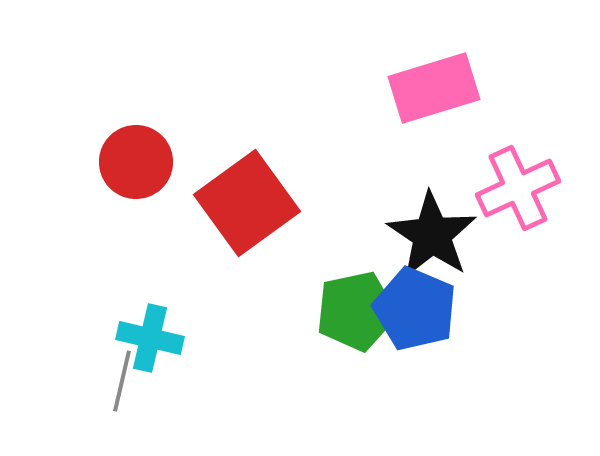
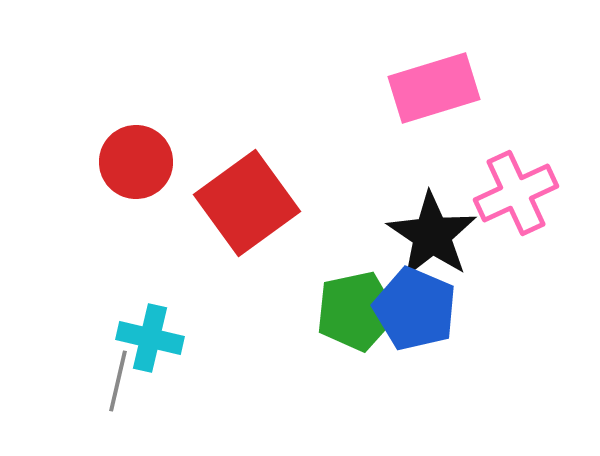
pink cross: moved 2 px left, 5 px down
gray line: moved 4 px left
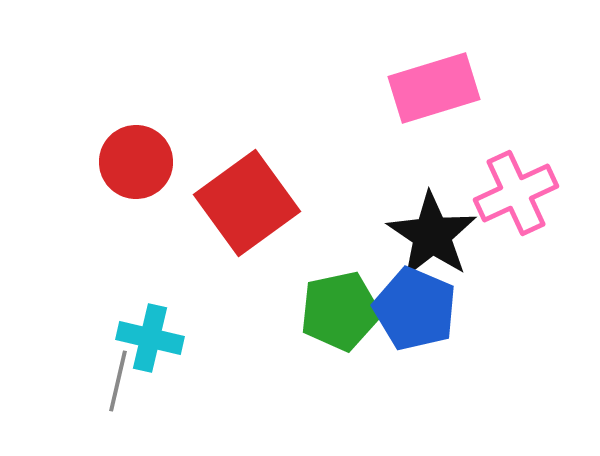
green pentagon: moved 16 px left
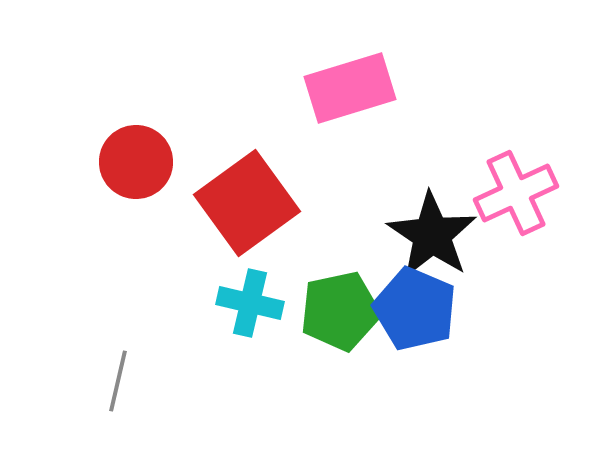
pink rectangle: moved 84 px left
cyan cross: moved 100 px right, 35 px up
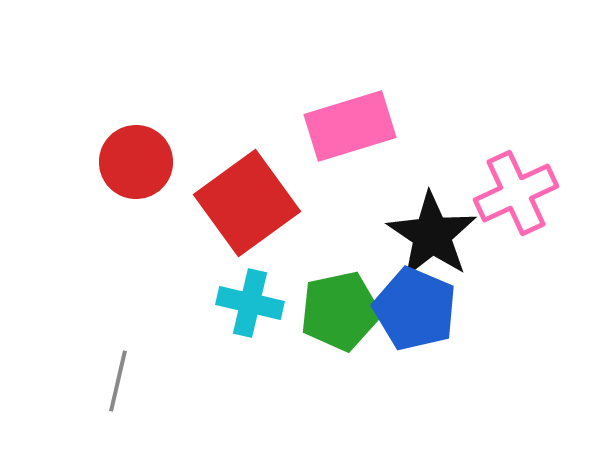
pink rectangle: moved 38 px down
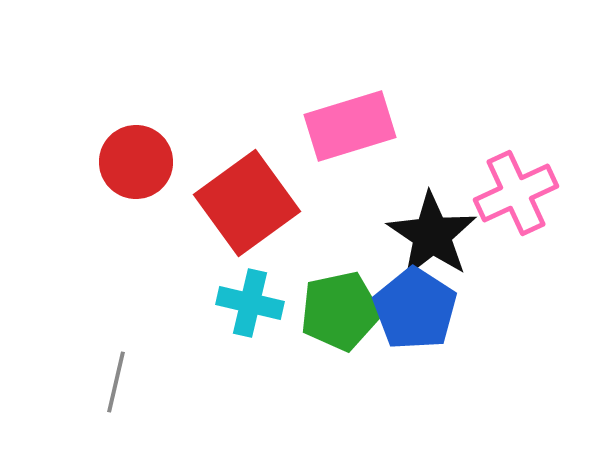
blue pentagon: rotated 10 degrees clockwise
gray line: moved 2 px left, 1 px down
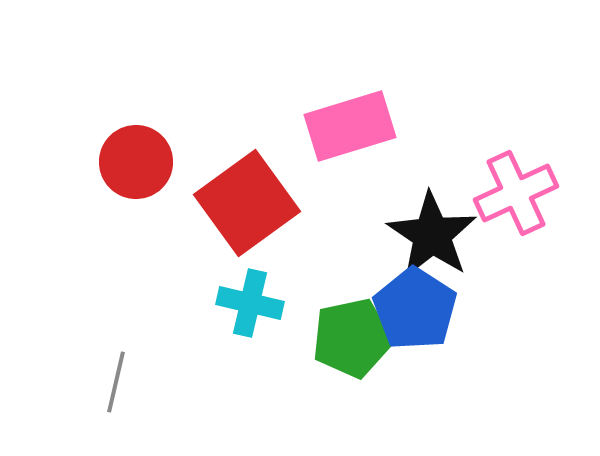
green pentagon: moved 12 px right, 27 px down
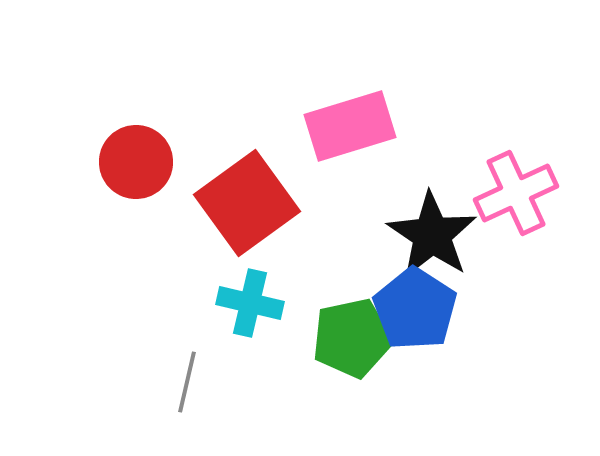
gray line: moved 71 px right
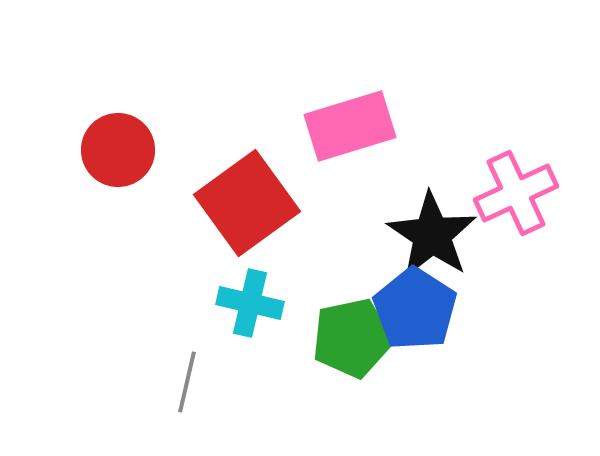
red circle: moved 18 px left, 12 px up
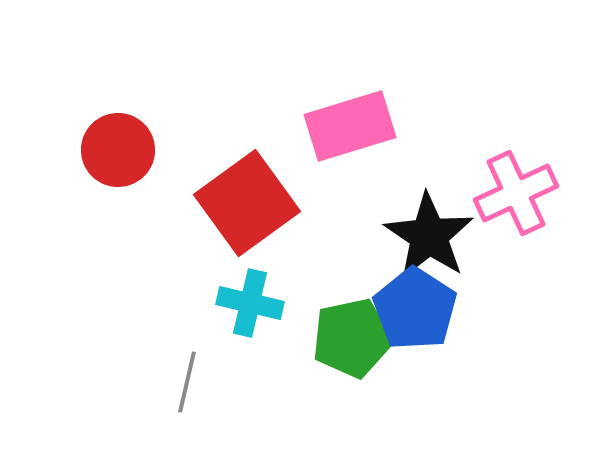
black star: moved 3 px left, 1 px down
